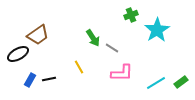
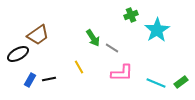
cyan line: rotated 54 degrees clockwise
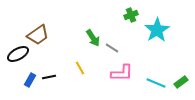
yellow line: moved 1 px right, 1 px down
black line: moved 2 px up
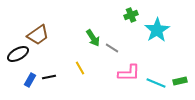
pink L-shape: moved 7 px right
green rectangle: moved 1 px left, 1 px up; rotated 24 degrees clockwise
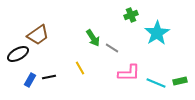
cyan star: moved 3 px down
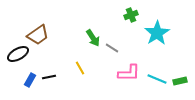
cyan line: moved 1 px right, 4 px up
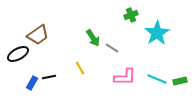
pink L-shape: moved 4 px left, 4 px down
blue rectangle: moved 2 px right, 3 px down
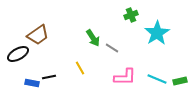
blue rectangle: rotated 72 degrees clockwise
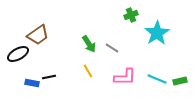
green arrow: moved 4 px left, 6 px down
yellow line: moved 8 px right, 3 px down
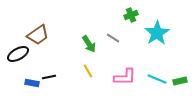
gray line: moved 1 px right, 10 px up
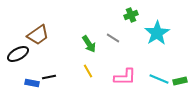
cyan line: moved 2 px right
